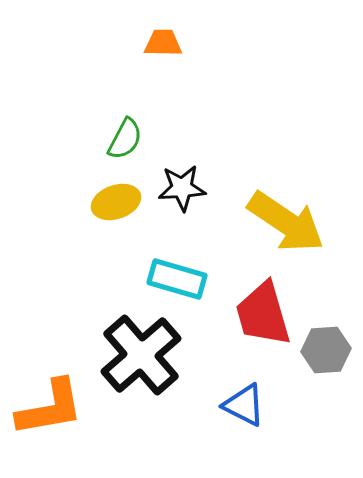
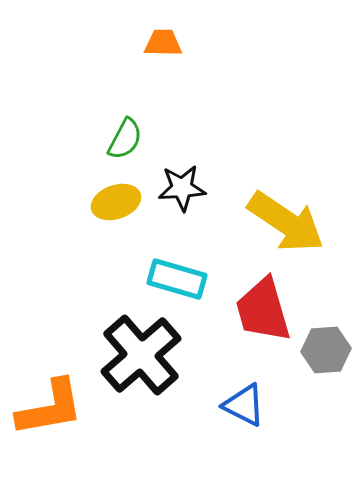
red trapezoid: moved 4 px up
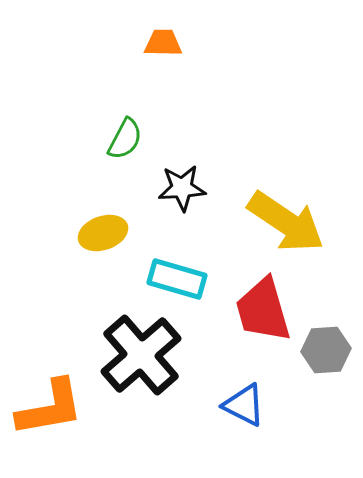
yellow ellipse: moved 13 px left, 31 px down
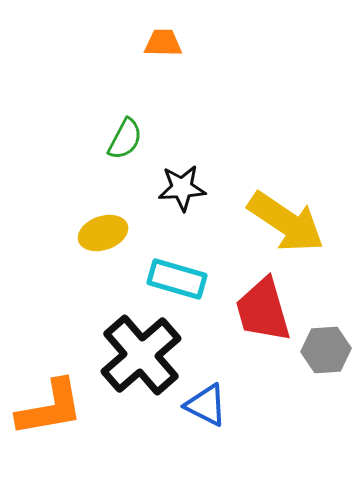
blue triangle: moved 38 px left
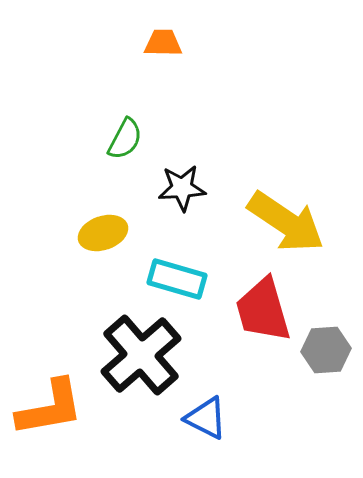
blue triangle: moved 13 px down
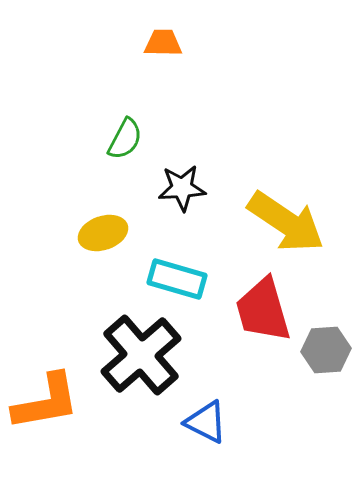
orange L-shape: moved 4 px left, 6 px up
blue triangle: moved 4 px down
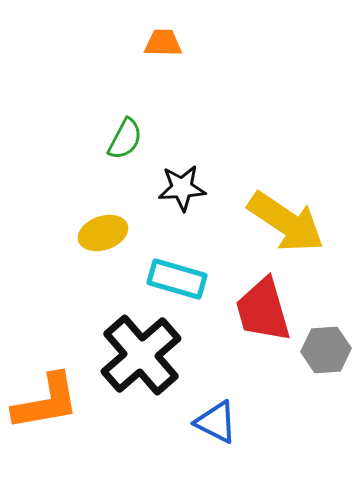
blue triangle: moved 10 px right
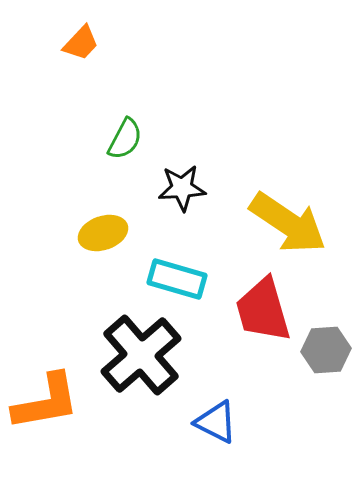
orange trapezoid: moved 82 px left; rotated 132 degrees clockwise
yellow arrow: moved 2 px right, 1 px down
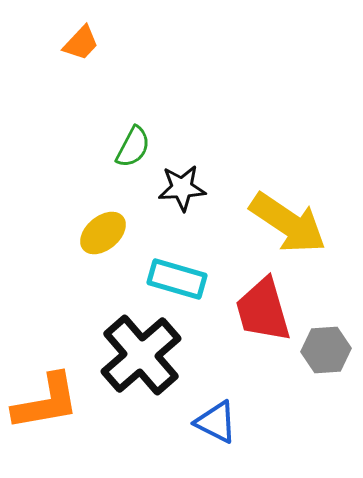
green semicircle: moved 8 px right, 8 px down
yellow ellipse: rotated 21 degrees counterclockwise
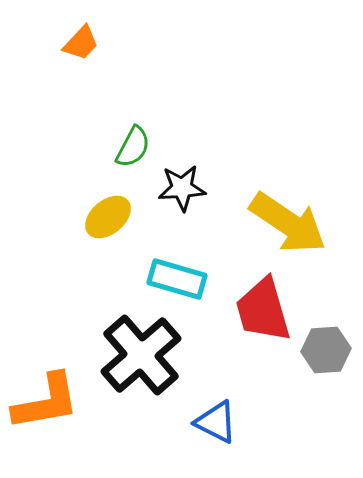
yellow ellipse: moved 5 px right, 16 px up
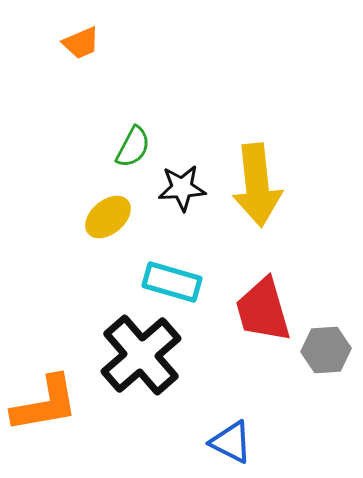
orange trapezoid: rotated 24 degrees clockwise
yellow arrow: moved 31 px left, 38 px up; rotated 50 degrees clockwise
cyan rectangle: moved 5 px left, 3 px down
orange L-shape: moved 1 px left, 2 px down
blue triangle: moved 15 px right, 20 px down
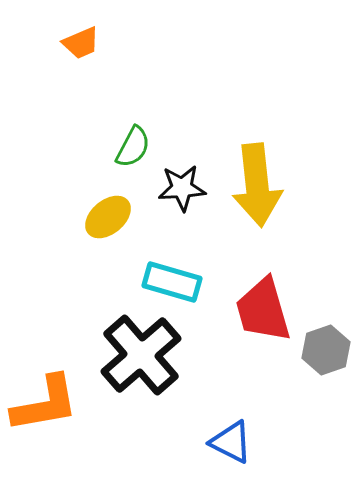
gray hexagon: rotated 15 degrees counterclockwise
